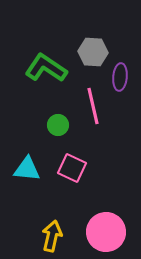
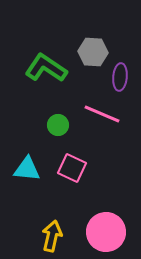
pink line: moved 9 px right, 8 px down; rotated 54 degrees counterclockwise
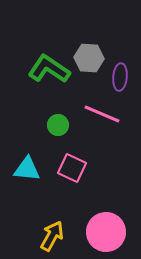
gray hexagon: moved 4 px left, 6 px down
green L-shape: moved 3 px right, 1 px down
yellow arrow: rotated 16 degrees clockwise
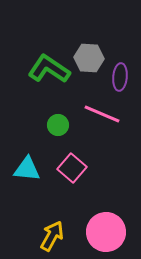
pink square: rotated 16 degrees clockwise
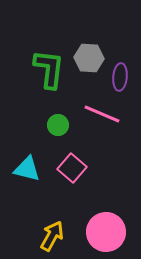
green L-shape: rotated 63 degrees clockwise
cyan triangle: rotated 8 degrees clockwise
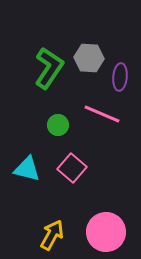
green L-shape: moved 1 px up; rotated 27 degrees clockwise
yellow arrow: moved 1 px up
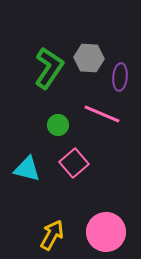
pink square: moved 2 px right, 5 px up; rotated 8 degrees clockwise
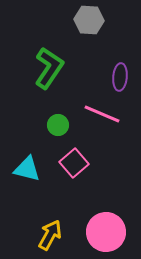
gray hexagon: moved 38 px up
yellow arrow: moved 2 px left
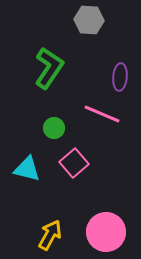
green circle: moved 4 px left, 3 px down
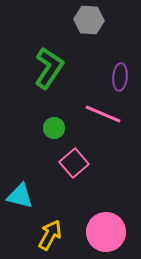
pink line: moved 1 px right
cyan triangle: moved 7 px left, 27 px down
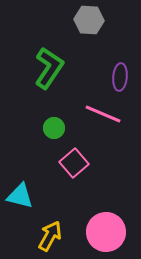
yellow arrow: moved 1 px down
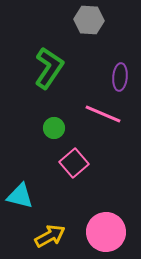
yellow arrow: rotated 32 degrees clockwise
